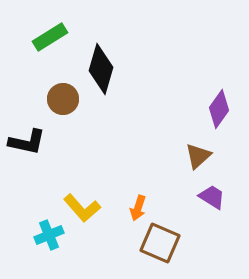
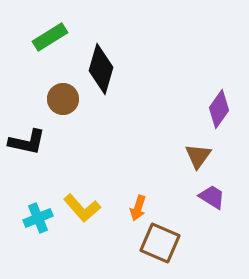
brown triangle: rotated 12 degrees counterclockwise
cyan cross: moved 11 px left, 17 px up
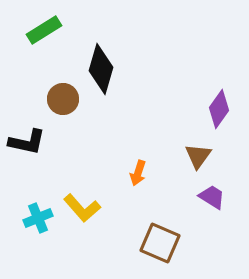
green rectangle: moved 6 px left, 7 px up
orange arrow: moved 35 px up
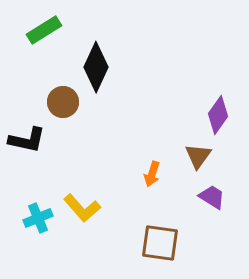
black diamond: moved 5 px left, 2 px up; rotated 9 degrees clockwise
brown circle: moved 3 px down
purple diamond: moved 1 px left, 6 px down
black L-shape: moved 2 px up
orange arrow: moved 14 px right, 1 px down
brown square: rotated 15 degrees counterclockwise
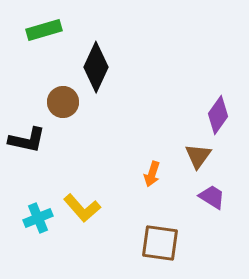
green rectangle: rotated 16 degrees clockwise
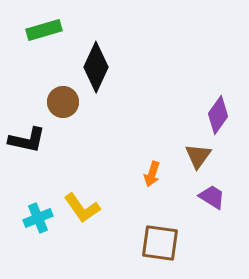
yellow L-shape: rotated 6 degrees clockwise
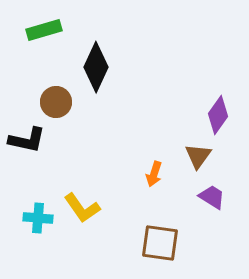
brown circle: moved 7 px left
orange arrow: moved 2 px right
cyan cross: rotated 28 degrees clockwise
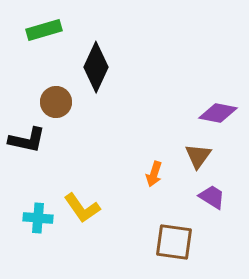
purple diamond: moved 2 px up; rotated 66 degrees clockwise
brown square: moved 14 px right, 1 px up
